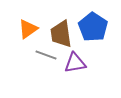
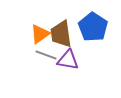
orange triangle: moved 12 px right, 5 px down
purple triangle: moved 7 px left, 3 px up; rotated 20 degrees clockwise
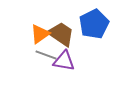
blue pentagon: moved 1 px right, 3 px up; rotated 12 degrees clockwise
brown trapezoid: rotated 132 degrees clockwise
purple triangle: moved 4 px left, 1 px down
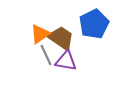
brown trapezoid: moved 4 px down
gray line: rotated 45 degrees clockwise
purple triangle: moved 2 px right
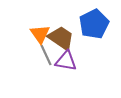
orange triangle: rotated 30 degrees counterclockwise
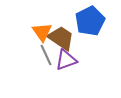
blue pentagon: moved 4 px left, 3 px up
orange triangle: moved 2 px right, 2 px up
purple triangle: moved 1 px up; rotated 30 degrees counterclockwise
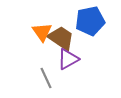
blue pentagon: rotated 16 degrees clockwise
gray line: moved 23 px down
purple triangle: moved 2 px right, 1 px up; rotated 10 degrees counterclockwise
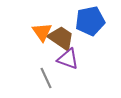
purple triangle: rotated 50 degrees clockwise
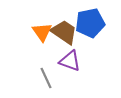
blue pentagon: moved 2 px down
brown trapezoid: moved 3 px right, 6 px up
purple triangle: moved 2 px right, 2 px down
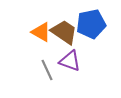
blue pentagon: moved 1 px right, 1 px down
orange triangle: moved 1 px left; rotated 25 degrees counterclockwise
gray line: moved 1 px right, 8 px up
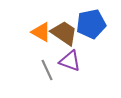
brown trapezoid: moved 1 px down
